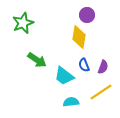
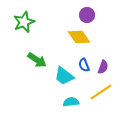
green star: moved 1 px right, 1 px up
yellow diamond: rotated 45 degrees counterclockwise
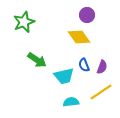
purple semicircle: moved 1 px left
cyan trapezoid: rotated 50 degrees counterclockwise
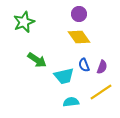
purple circle: moved 8 px left, 1 px up
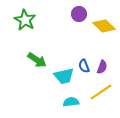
green star: moved 1 px right, 2 px up; rotated 20 degrees counterclockwise
yellow diamond: moved 25 px right, 11 px up; rotated 10 degrees counterclockwise
blue semicircle: moved 1 px down
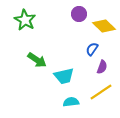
blue semicircle: moved 8 px right, 17 px up; rotated 56 degrees clockwise
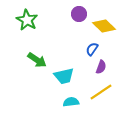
green star: moved 2 px right
purple semicircle: moved 1 px left
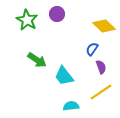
purple circle: moved 22 px left
purple semicircle: rotated 40 degrees counterclockwise
cyan trapezoid: rotated 65 degrees clockwise
cyan semicircle: moved 4 px down
